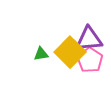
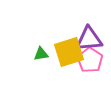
yellow square: moved 1 px left; rotated 28 degrees clockwise
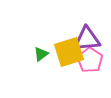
purple triangle: moved 2 px left
green triangle: rotated 28 degrees counterclockwise
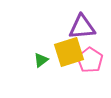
purple triangle: moved 5 px left, 12 px up
green triangle: moved 6 px down
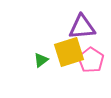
pink pentagon: moved 1 px right
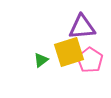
pink pentagon: moved 1 px left
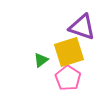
purple triangle: rotated 24 degrees clockwise
pink pentagon: moved 22 px left, 18 px down
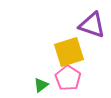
purple triangle: moved 10 px right, 2 px up
green triangle: moved 25 px down
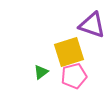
pink pentagon: moved 6 px right, 2 px up; rotated 25 degrees clockwise
green triangle: moved 13 px up
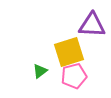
purple triangle: rotated 16 degrees counterclockwise
green triangle: moved 1 px left, 1 px up
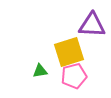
green triangle: rotated 28 degrees clockwise
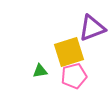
purple triangle: moved 3 px down; rotated 24 degrees counterclockwise
